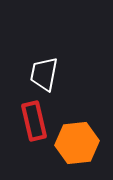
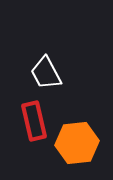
white trapezoid: moved 2 px right, 1 px up; rotated 39 degrees counterclockwise
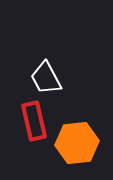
white trapezoid: moved 5 px down
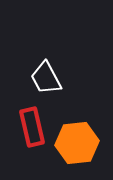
red rectangle: moved 2 px left, 6 px down
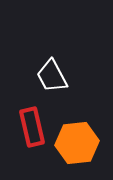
white trapezoid: moved 6 px right, 2 px up
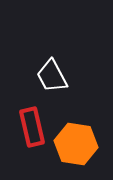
orange hexagon: moved 1 px left, 1 px down; rotated 15 degrees clockwise
